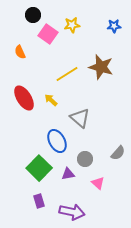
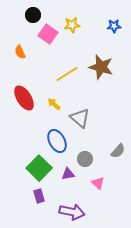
yellow arrow: moved 3 px right, 4 px down
gray semicircle: moved 2 px up
purple rectangle: moved 5 px up
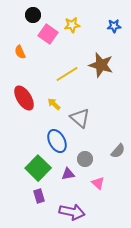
brown star: moved 2 px up
green square: moved 1 px left
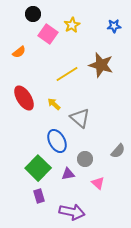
black circle: moved 1 px up
yellow star: rotated 21 degrees counterclockwise
orange semicircle: moved 1 px left; rotated 104 degrees counterclockwise
